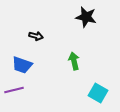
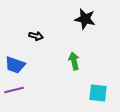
black star: moved 1 px left, 2 px down
blue trapezoid: moved 7 px left
cyan square: rotated 24 degrees counterclockwise
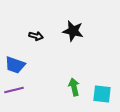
black star: moved 12 px left, 12 px down
green arrow: moved 26 px down
cyan square: moved 4 px right, 1 px down
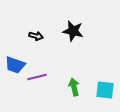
purple line: moved 23 px right, 13 px up
cyan square: moved 3 px right, 4 px up
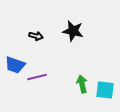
green arrow: moved 8 px right, 3 px up
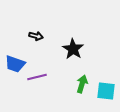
black star: moved 18 px down; rotated 20 degrees clockwise
blue trapezoid: moved 1 px up
green arrow: rotated 30 degrees clockwise
cyan square: moved 1 px right, 1 px down
